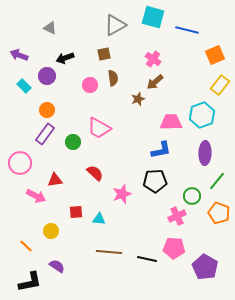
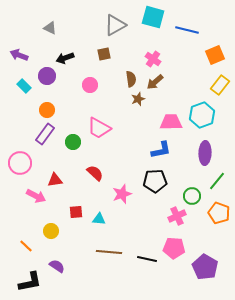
brown semicircle at (113, 78): moved 18 px right, 1 px down
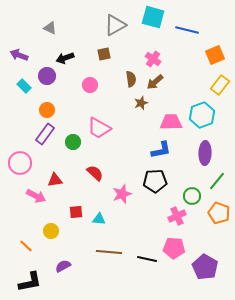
brown star at (138, 99): moved 3 px right, 4 px down
purple semicircle at (57, 266): moved 6 px right; rotated 63 degrees counterclockwise
